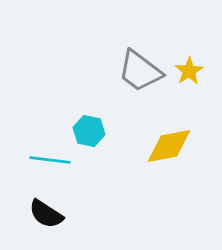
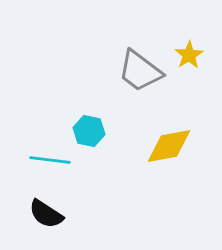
yellow star: moved 16 px up
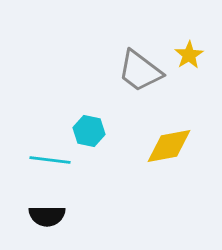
black semicircle: moved 1 px right, 2 px down; rotated 33 degrees counterclockwise
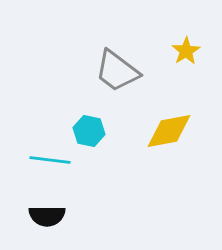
yellow star: moved 3 px left, 4 px up
gray trapezoid: moved 23 px left
yellow diamond: moved 15 px up
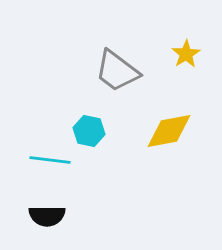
yellow star: moved 3 px down
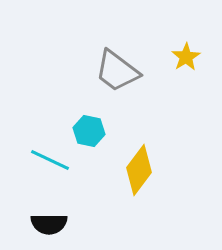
yellow star: moved 3 px down
yellow diamond: moved 30 px left, 39 px down; rotated 42 degrees counterclockwise
cyan line: rotated 18 degrees clockwise
black semicircle: moved 2 px right, 8 px down
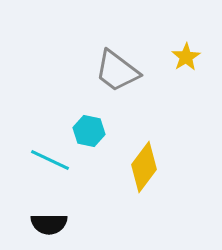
yellow diamond: moved 5 px right, 3 px up
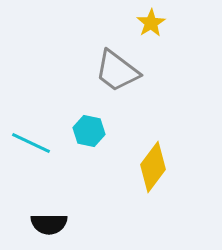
yellow star: moved 35 px left, 34 px up
cyan line: moved 19 px left, 17 px up
yellow diamond: moved 9 px right
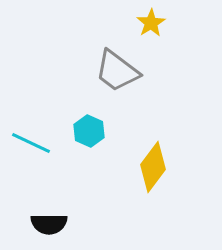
cyan hexagon: rotated 12 degrees clockwise
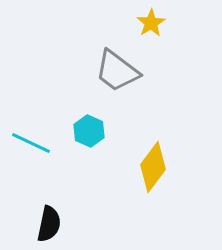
black semicircle: rotated 78 degrees counterclockwise
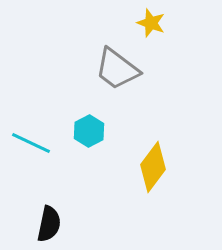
yellow star: rotated 20 degrees counterclockwise
gray trapezoid: moved 2 px up
cyan hexagon: rotated 8 degrees clockwise
